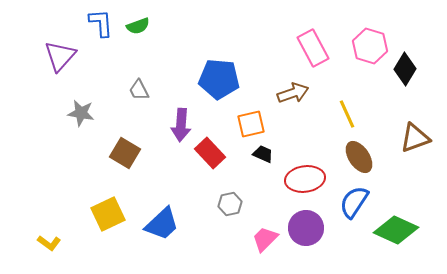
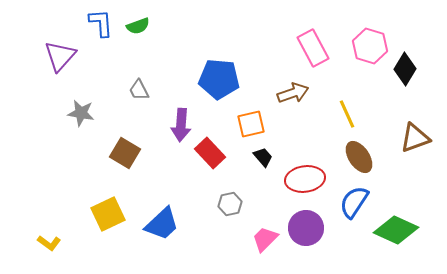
black trapezoid: moved 3 px down; rotated 25 degrees clockwise
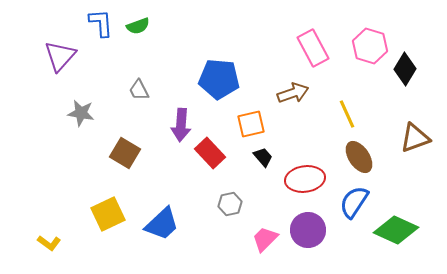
purple circle: moved 2 px right, 2 px down
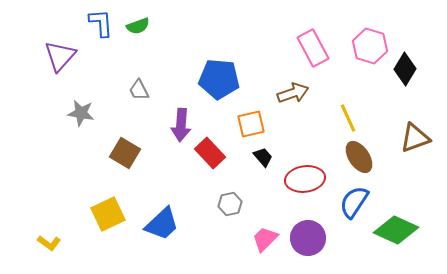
yellow line: moved 1 px right, 4 px down
purple circle: moved 8 px down
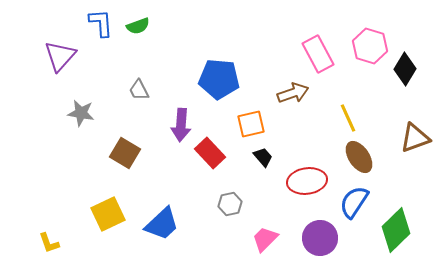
pink rectangle: moved 5 px right, 6 px down
red ellipse: moved 2 px right, 2 px down
green diamond: rotated 69 degrees counterclockwise
purple circle: moved 12 px right
yellow L-shape: rotated 35 degrees clockwise
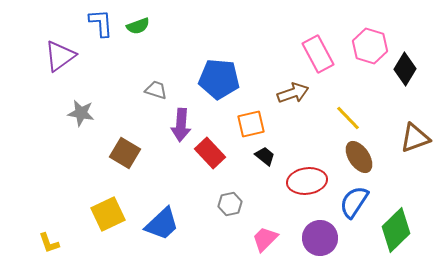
purple triangle: rotated 12 degrees clockwise
gray trapezoid: moved 17 px right; rotated 135 degrees clockwise
yellow line: rotated 20 degrees counterclockwise
black trapezoid: moved 2 px right, 1 px up; rotated 10 degrees counterclockwise
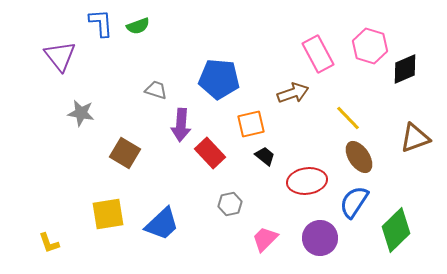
purple triangle: rotated 32 degrees counterclockwise
black diamond: rotated 36 degrees clockwise
yellow square: rotated 16 degrees clockwise
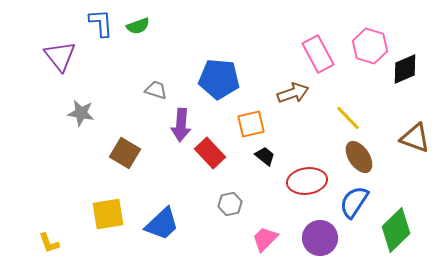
brown triangle: rotated 40 degrees clockwise
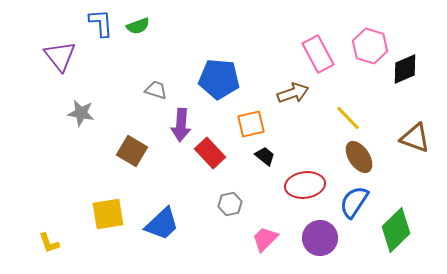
brown square: moved 7 px right, 2 px up
red ellipse: moved 2 px left, 4 px down
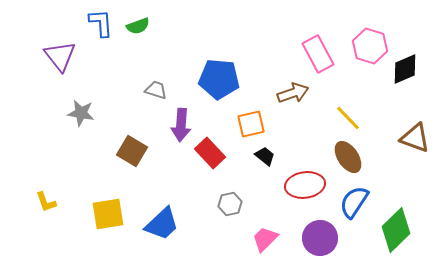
brown ellipse: moved 11 px left
yellow L-shape: moved 3 px left, 41 px up
